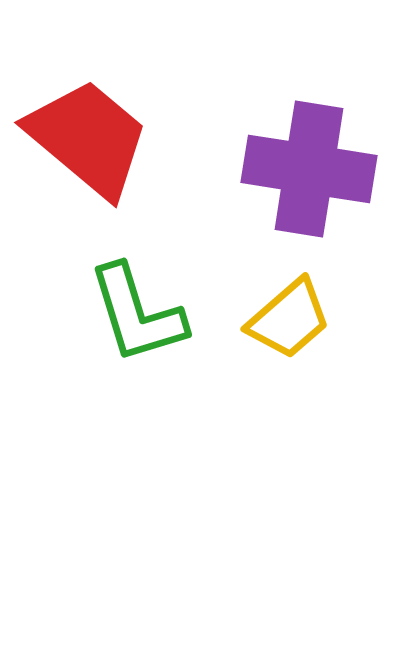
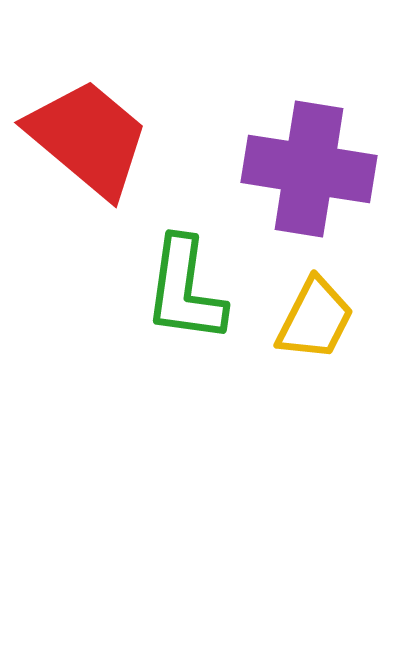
green L-shape: moved 48 px right, 24 px up; rotated 25 degrees clockwise
yellow trapezoid: moved 26 px right; rotated 22 degrees counterclockwise
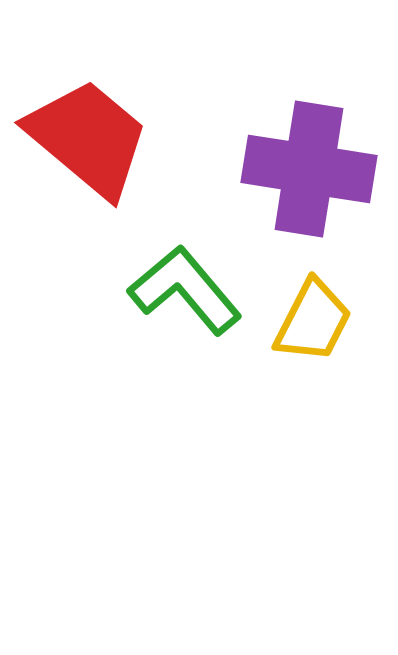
green L-shape: rotated 132 degrees clockwise
yellow trapezoid: moved 2 px left, 2 px down
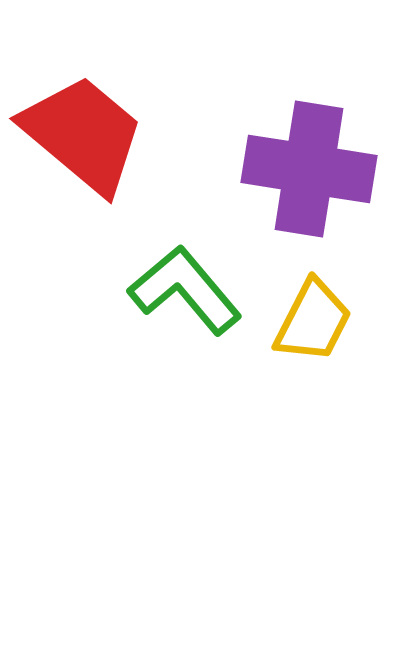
red trapezoid: moved 5 px left, 4 px up
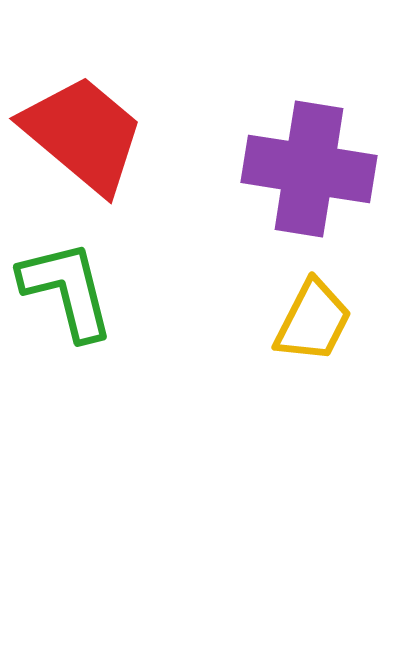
green L-shape: moved 118 px left; rotated 26 degrees clockwise
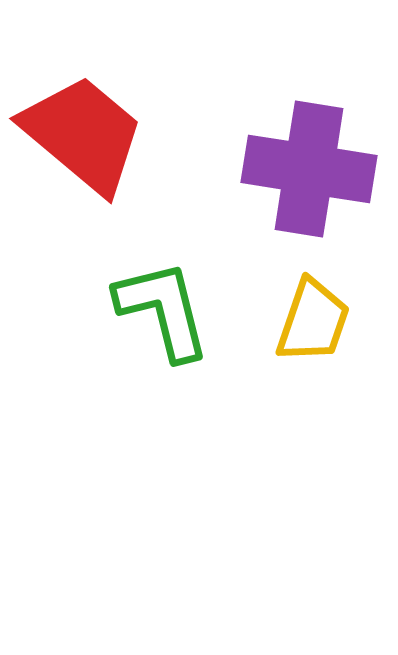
green L-shape: moved 96 px right, 20 px down
yellow trapezoid: rotated 8 degrees counterclockwise
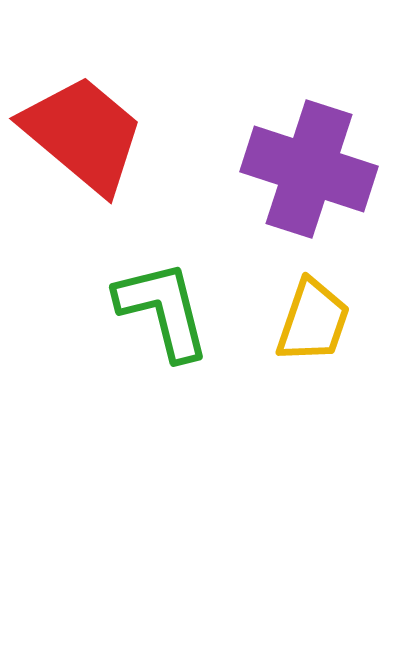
purple cross: rotated 9 degrees clockwise
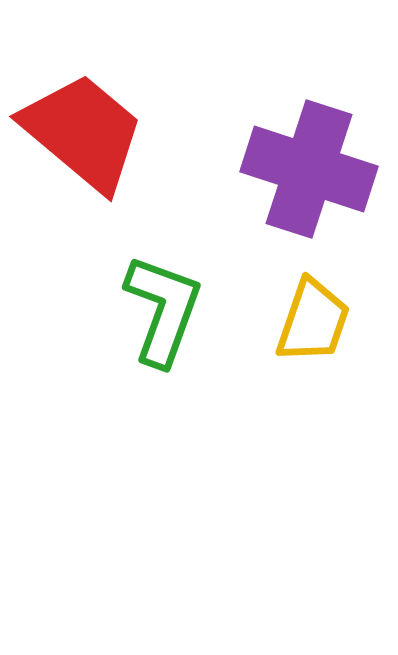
red trapezoid: moved 2 px up
green L-shape: rotated 34 degrees clockwise
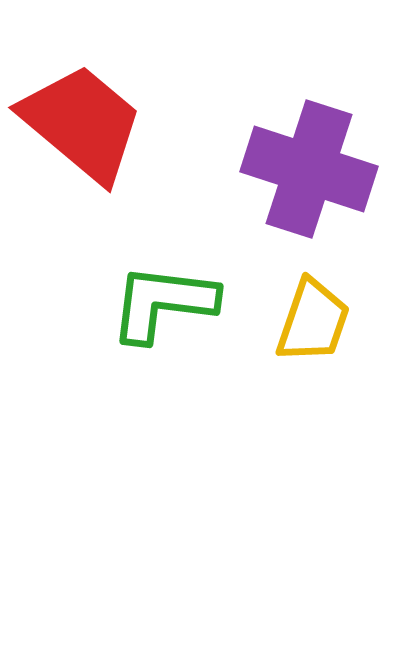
red trapezoid: moved 1 px left, 9 px up
green L-shape: moved 7 px up; rotated 103 degrees counterclockwise
